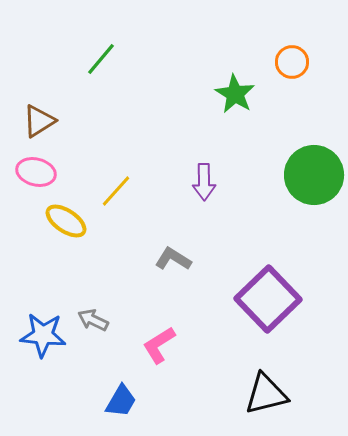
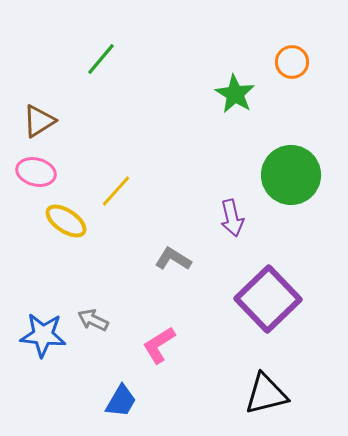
green circle: moved 23 px left
purple arrow: moved 28 px right, 36 px down; rotated 12 degrees counterclockwise
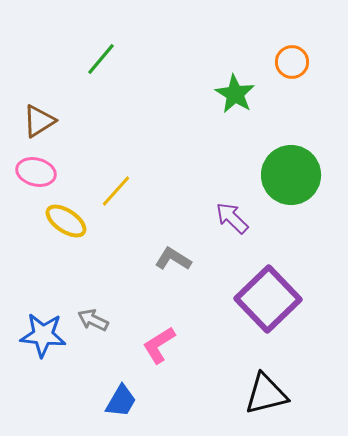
purple arrow: rotated 147 degrees clockwise
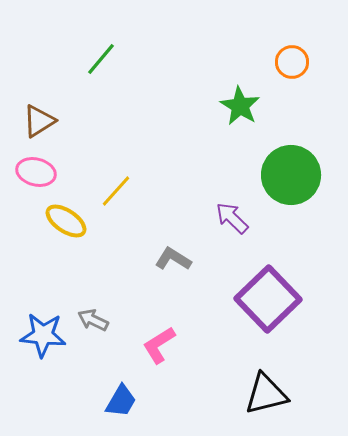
green star: moved 5 px right, 12 px down
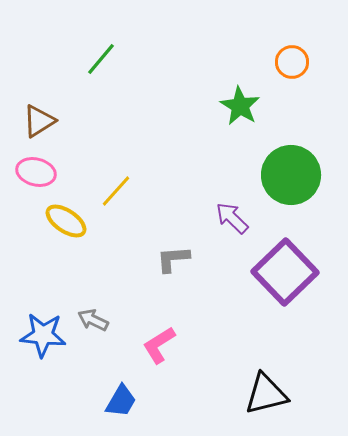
gray L-shape: rotated 36 degrees counterclockwise
purple square: moved 17 px right, 27 px up
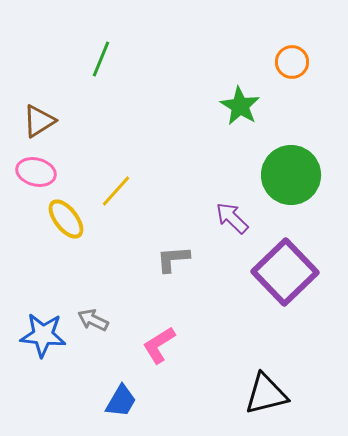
green line: rotated 18 degrees counterclockwise
yellow ellipse: moved 2 px up; rotated 18 degrees clockwise
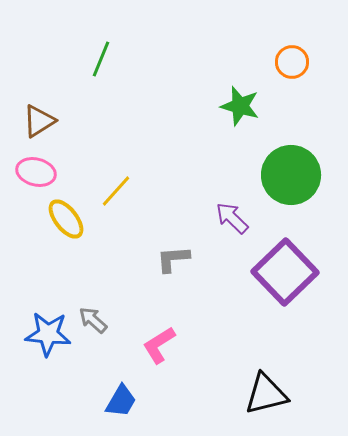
green star: rotated 15 degrees counterclockwise
gray arrow: rotated 16 degrees clockwise
blue star: moved 5 px right, 1 px up
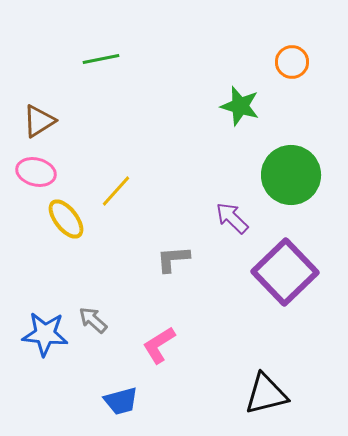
green line: rotated 57 degrees clockwise
blue star: moved 3 px left
blue trapezoid: rotated 45 degrees clockwise
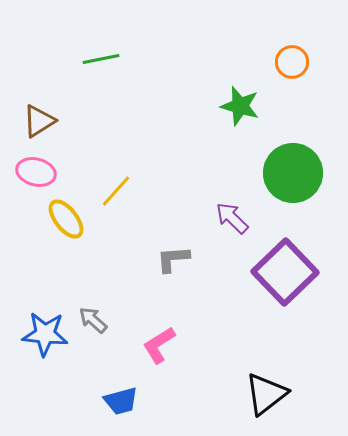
green circle: moved 2 px right, 2 px up
black triangle: rotated 24 degrees counterclockwise
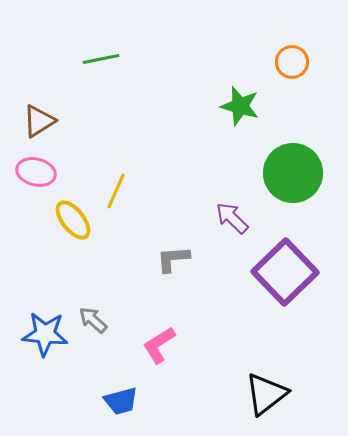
yellow line: rotated 18 degrees counterclockwise
yellow ellipse: moved 7 px right, 1 px down
